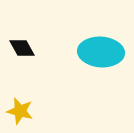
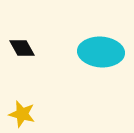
yellow star: moved 2 px right, 3 px down
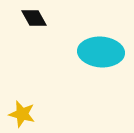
black diamond: moved 12 px right, 30 px up
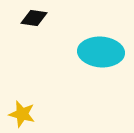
black diamond: rotated 52 degrees counterclockwise
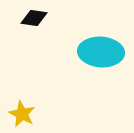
yellow star: rotated 12 degrees clockwise
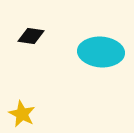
black diamond: moved 3 px left, 18 px down
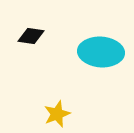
yellow star: moved 35 px right; rotated 24 degrees clockwise
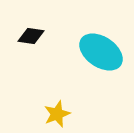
cyan ellipse: rotated 30 degrees clockwise
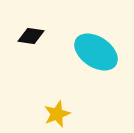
cyan ellipse: moved 5 px left
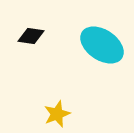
cyan ellipse: moved 6 px right, 7 px up
